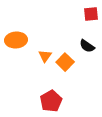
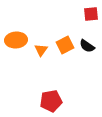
orange triangle: moved 4 px left, 6 px up
orange square: moved 17 px up; rotated 18 degrees clockwise
red pentagon: rotated 20 degrees clockwise
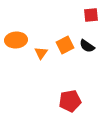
red square: moved 1 px down
orange triangle: moved 3 px down
red pentagon: moved 19 px right
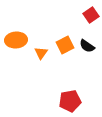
red square: rotated 28 degrees counterclockwise
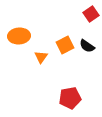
red square: moved 1 px up
orange ellipse: moved 3 px right, 4 px up
orange triangle: moved 4 px down
red pentagon: moved 3 px up
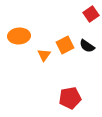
orange triangle: moved 3 px right, 2 px up
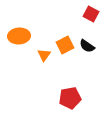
red square: rotated 28 degrees counterclockwise
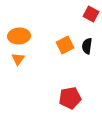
black semicircle: rotated 63 degrees clockwise
orange triangle: moved 26 px left, 4 px down
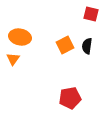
red square: rotated 14 degrees counterclockwise
orange ellipse: moved 1 px right, 1 px down; rotated 15 degrees clockwise
orange triangle: moved 5 px left
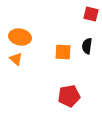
orange square: moved 2 px left, 7 px down; rotated 30 degrees clockwise
orange triangle: moved 3 px right; rotated 24 degrees counterclockwise
red pentagon: moved 1 px left, 2 px up
